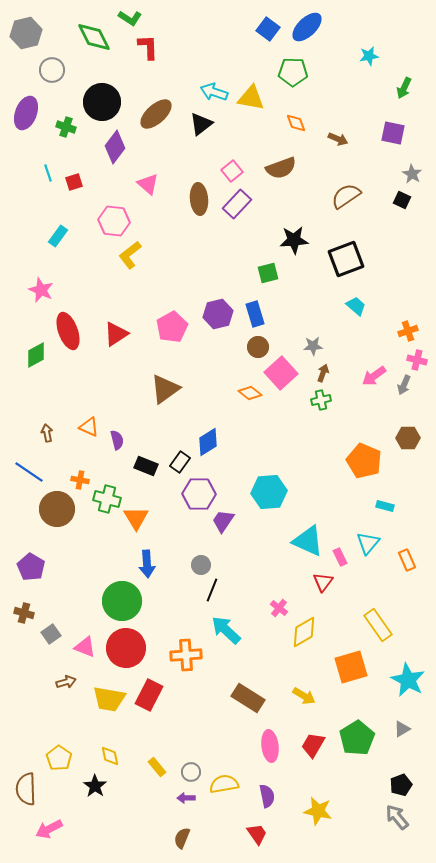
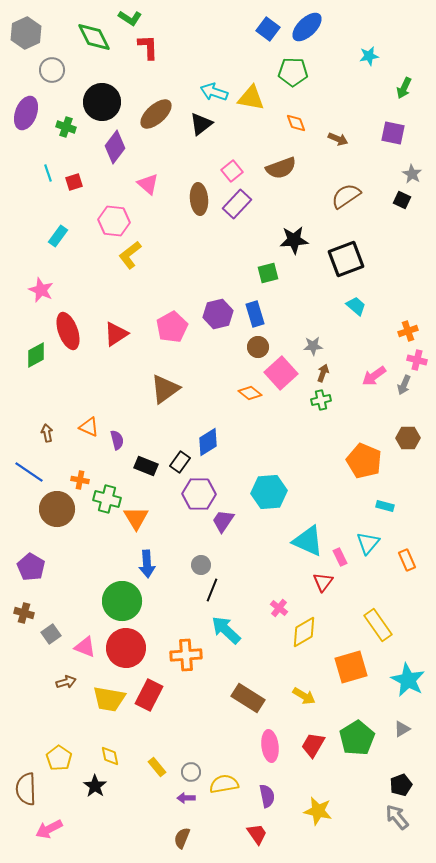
gray hexagon at (26, 33): rotated 12 degrees counterclockwise
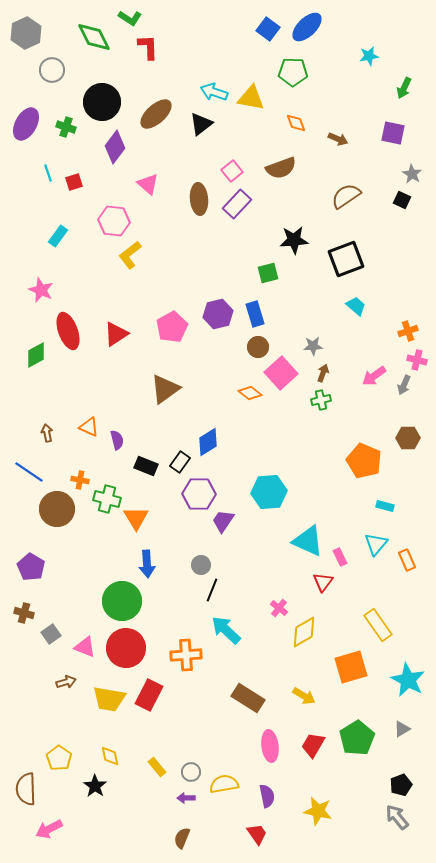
purple ellipse at (26, 113): moved 11 px down; rotated 8 degrees clockwise
cyan triangle at (368, 543): moved 8 px right, 1 px down
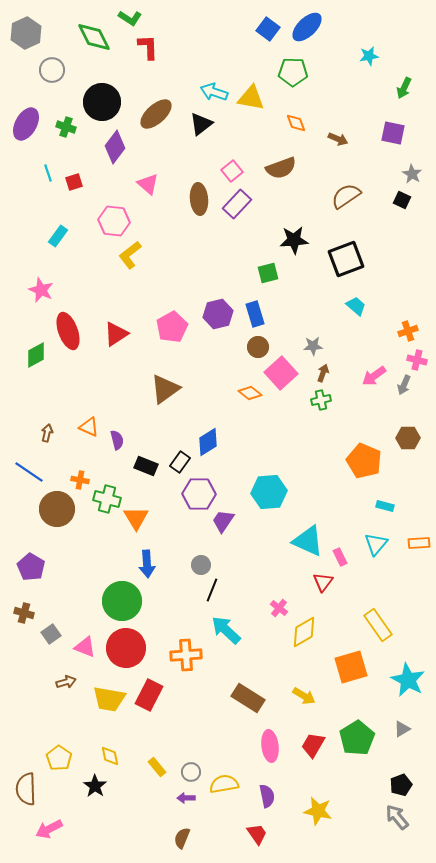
brown arrow at (47, 433): rotated 24 degrees clockwise
orange rectangle at (407, 560): moved 12 px right, 17 px up; rotated 70 degrees counterclockwise
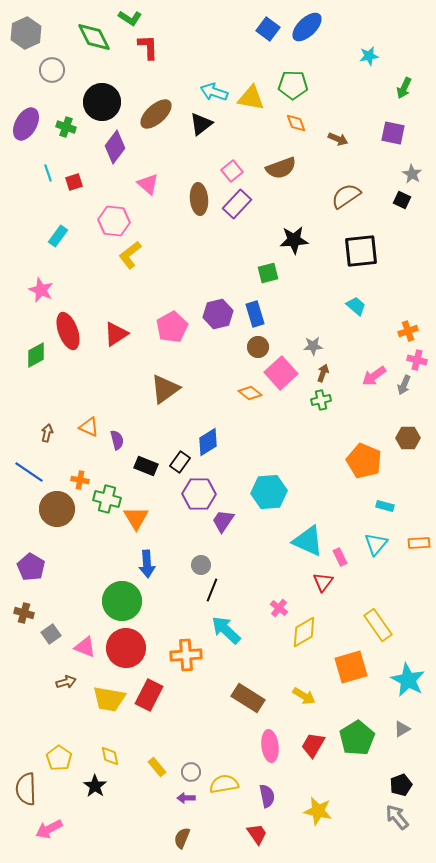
green pentagon at (293, 72): moved 13 px down
black square at (346, 259): moved 15 px right, 8 px up; rotated 15 degrees clockwise
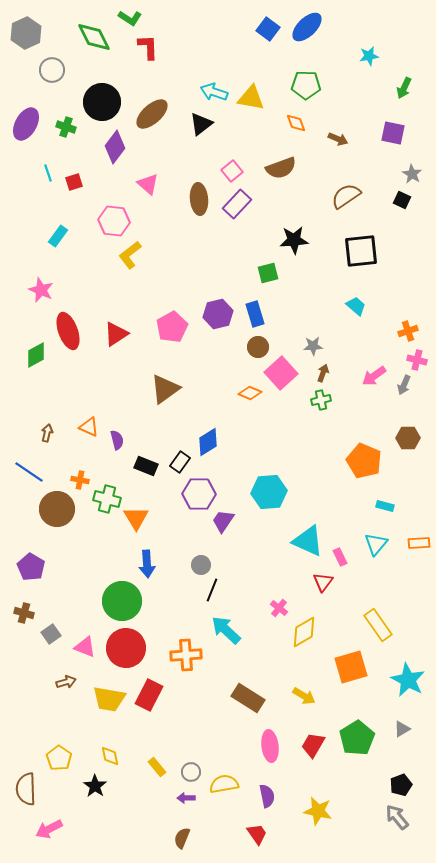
green pentagon at (293, 85): moved 13 px right
brown ellipse at (156, 114): moved 4 px left
orange diamond at (250, 393): rotated 15 degrees counterclockwise
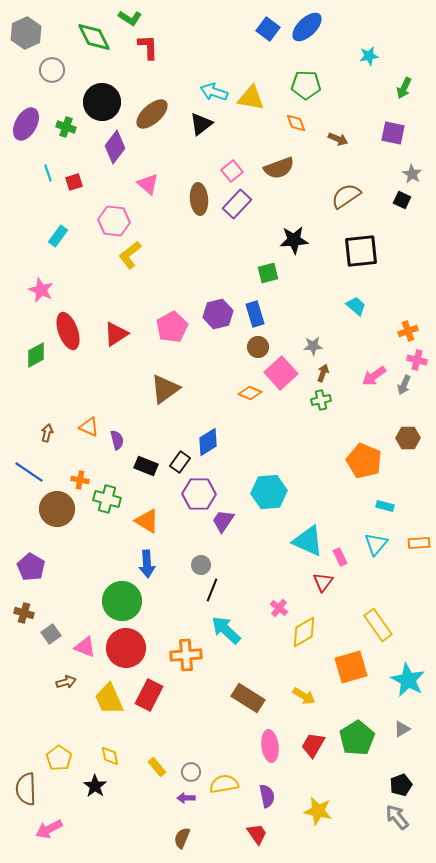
brown semicircle at (281, 168): moved 2 px left
orange triangle at (136, 518): moved 11 px right, 3 px down; rotated 28 degrees counterclockwise
yellow trapezoid at (109, 699): rotated 56 degrees clockwise
